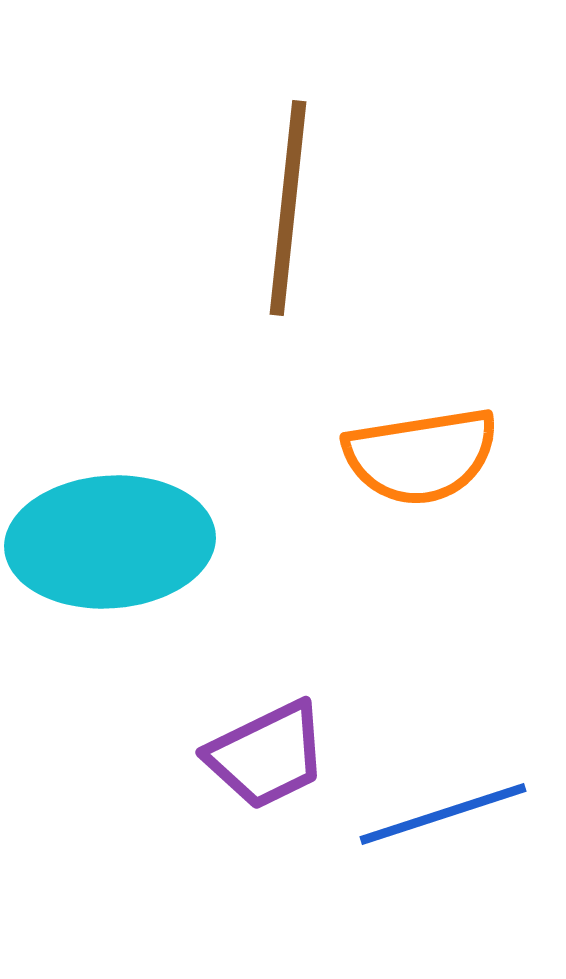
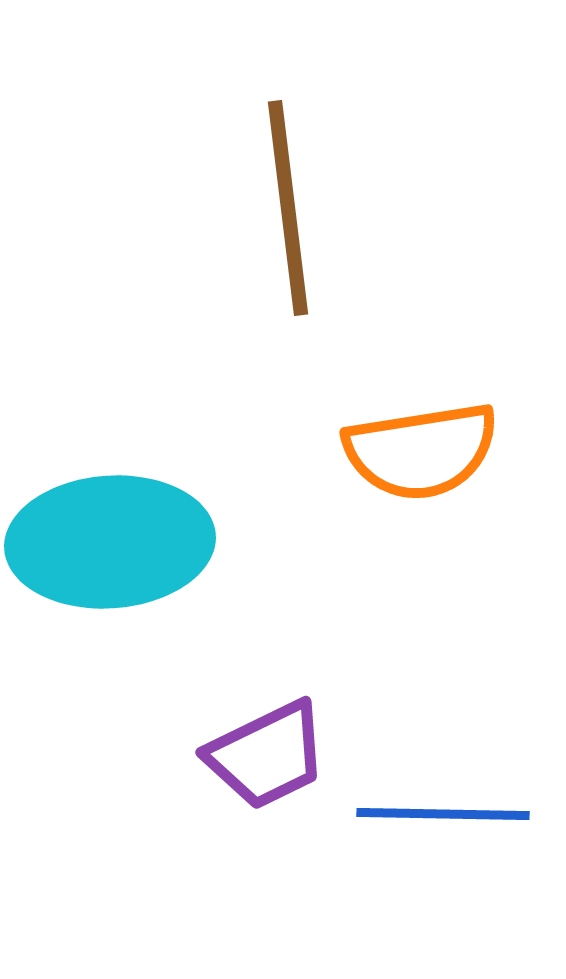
brown line: rotated 13 degrees counterclockwise
orange semicircle: moved 5 px up
blue line: rotated 19 degrees clockwise
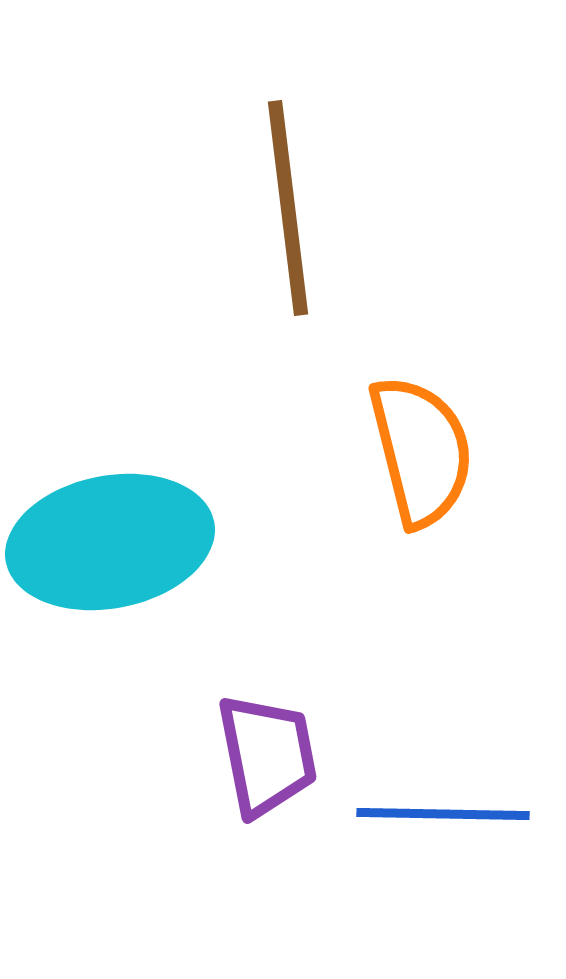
orange semicircle: rotated 95 degrees counterclockwise
cyan ellipse: rotated 7 degrees counterclockwise
purple trapezoid: rotated 75 degrees counterclockwise
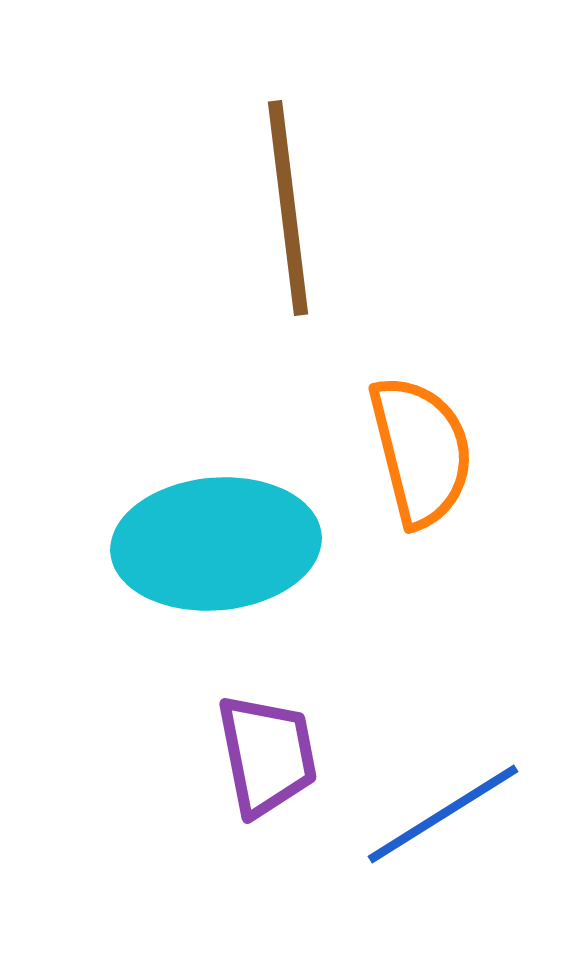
cyan ellipse: moved 106 px right, 2 px down; rotated 6 degrees clockwise
blue line: rotated 33 degrees counterclockwise
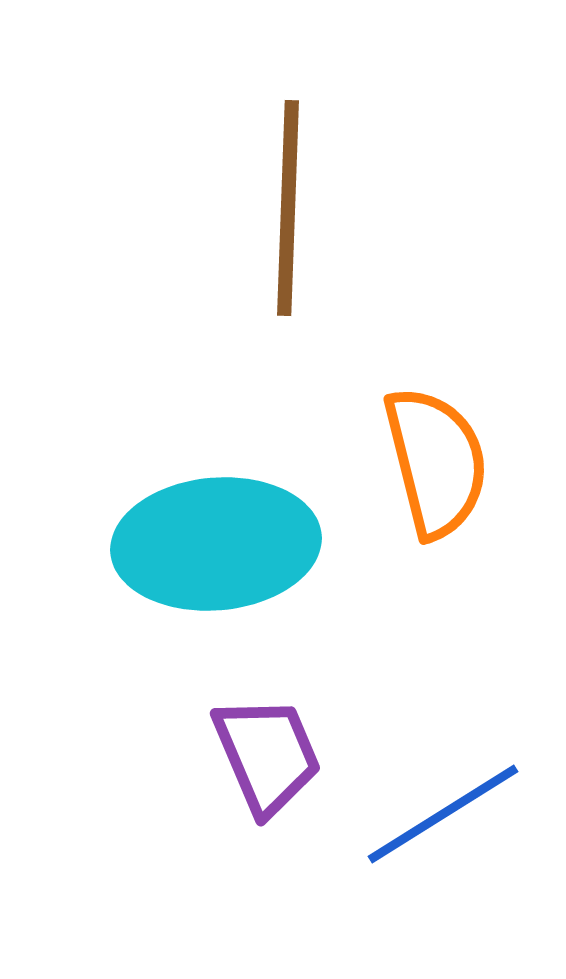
brown line: rotated 9 degrees clockwise
orange semicircle: moved 15 px right, 11 px down
purple trapezoid: rotated 12 degrees counterclockwise
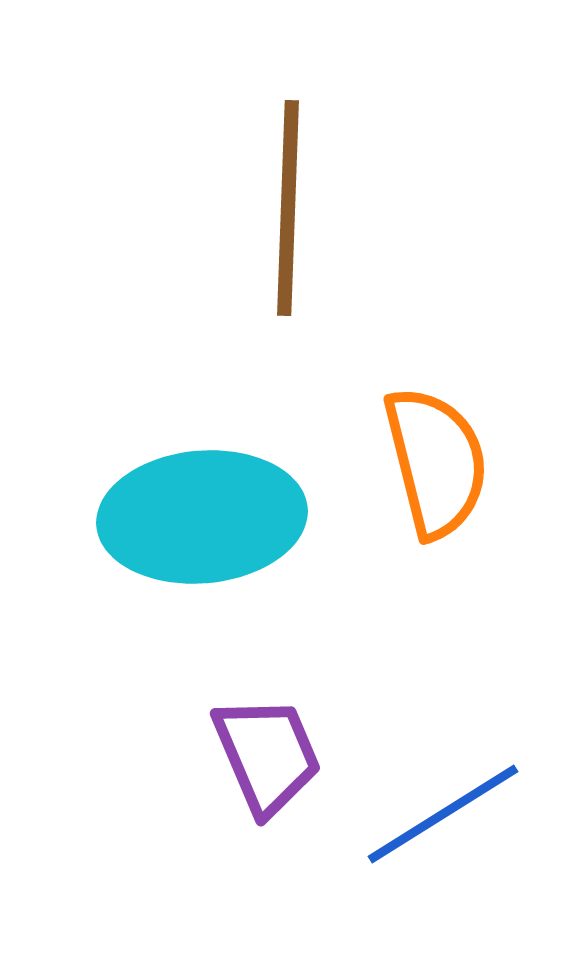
cyan ellipse: moved 14 px left, 27 px up
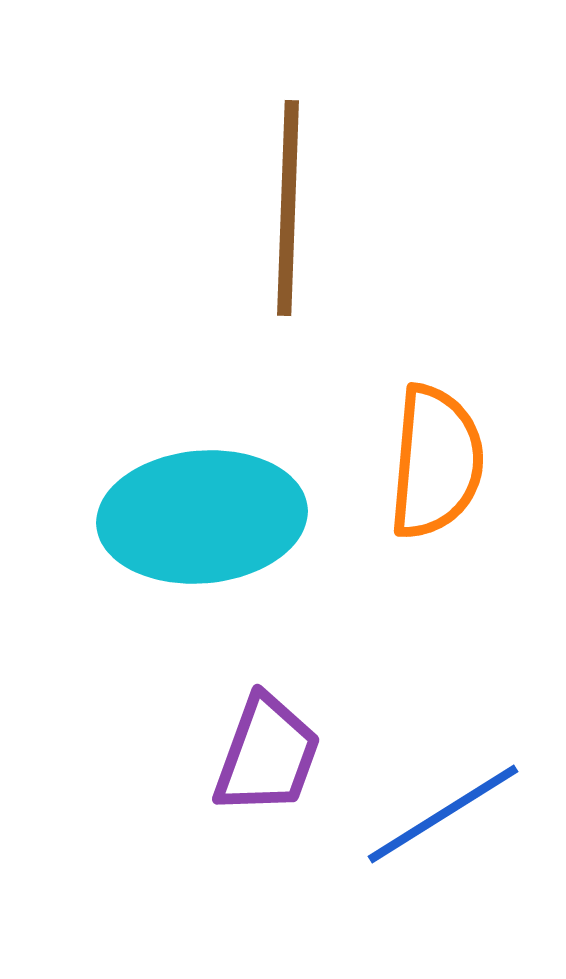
orange semicircle: rotated 19 degrees clockwise
purple trapezoid: rotated 43 degrees clockwise
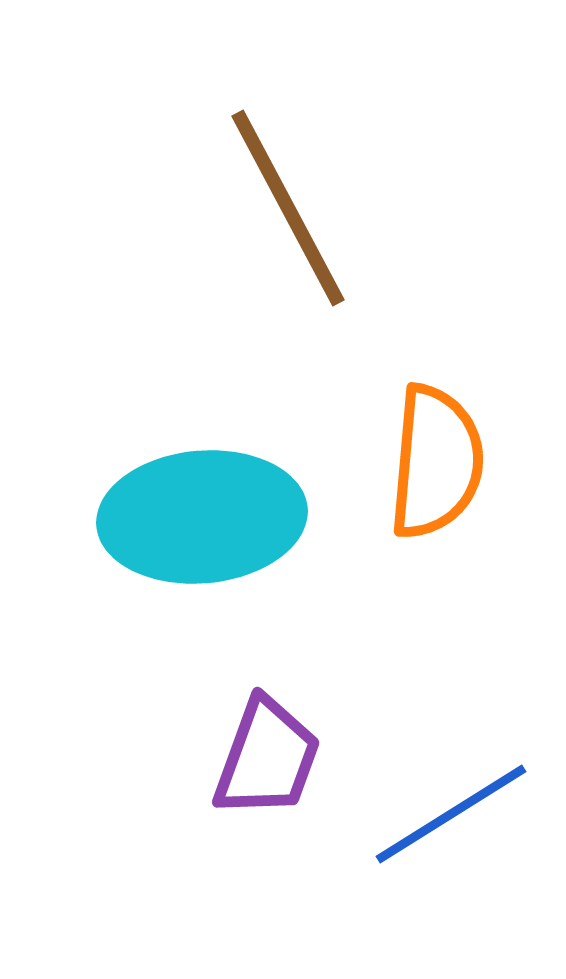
brown line: rotated 30 degrees counterclockwise
purple trapezoid: moved 3 px down
blue line: moved 8 px right
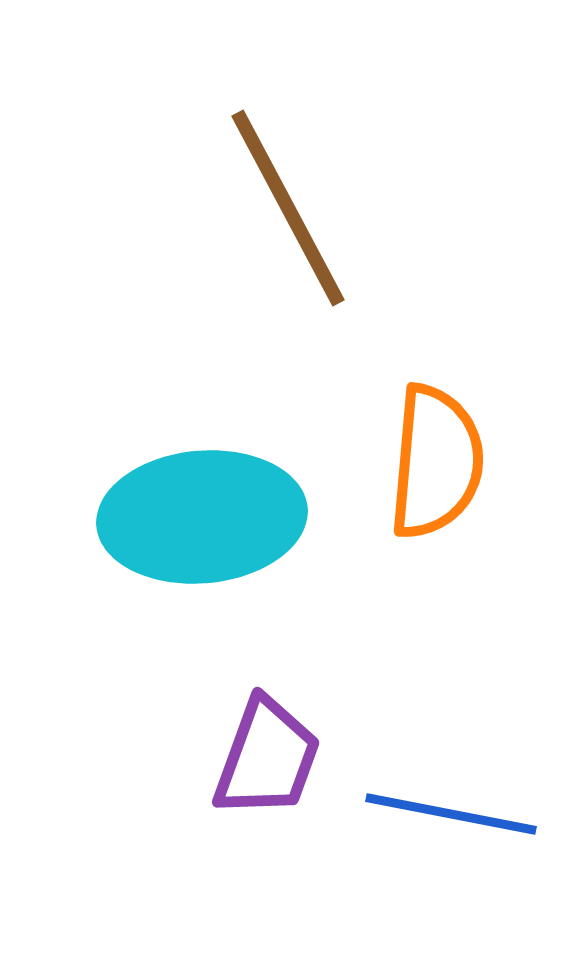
blue line: rotated 43 degrees clockwise
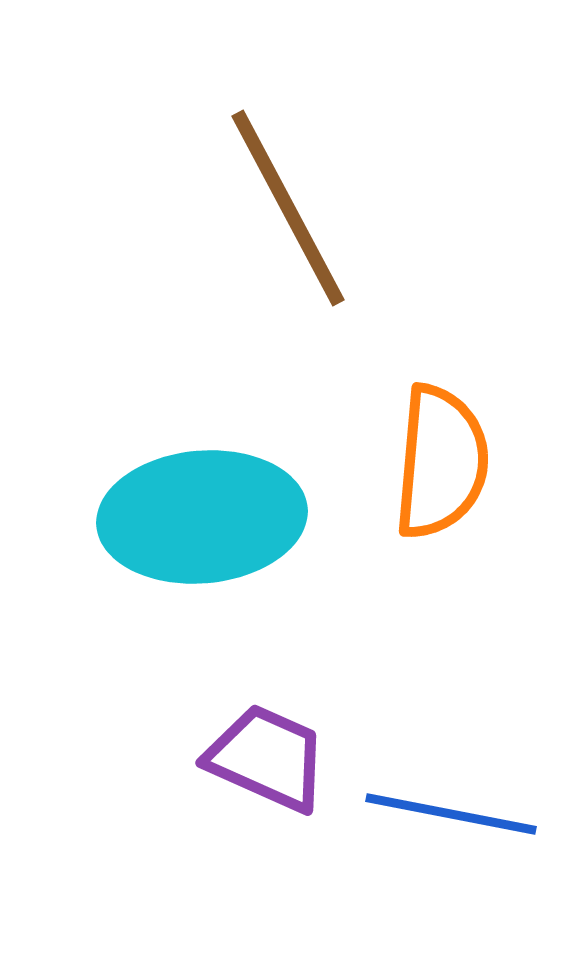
orange semicircle: moved 5 px right
purple trapezoid: rotated 86 degrees counterclockwise
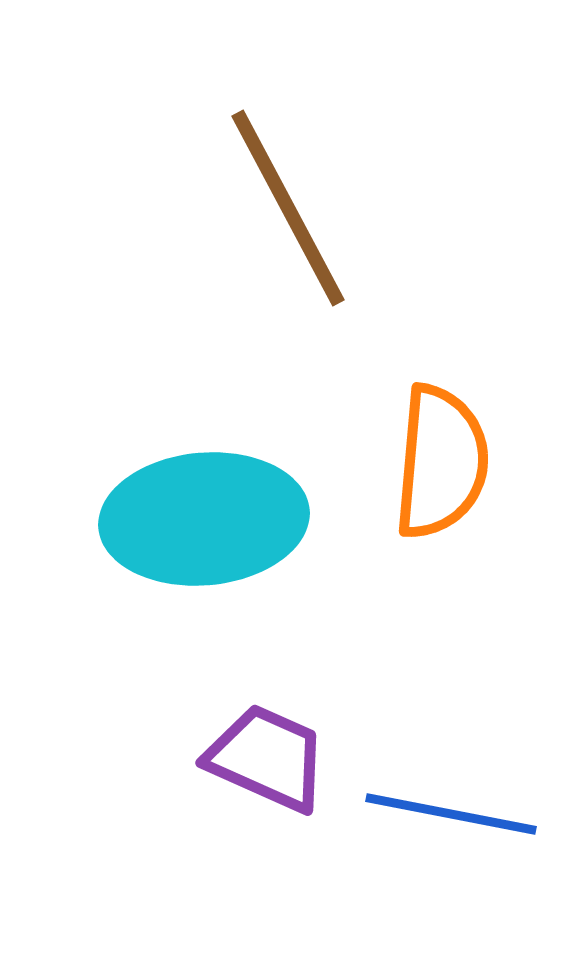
cyan ellipse: moved 2 px right, 2 px down
